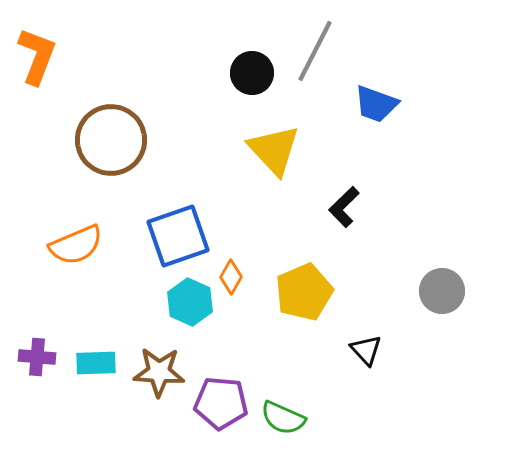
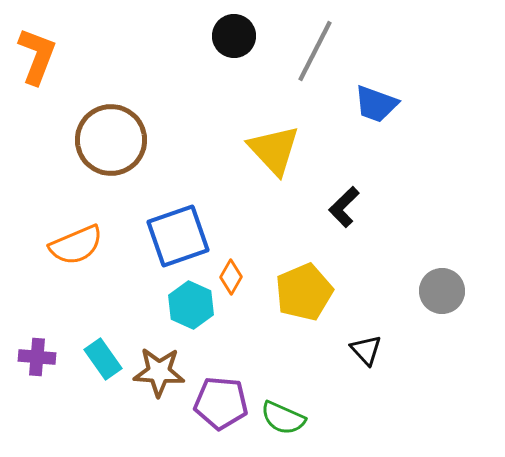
black circle: moved 18 px left, 37 px up
cyan hexagon: moved 1 px right, 3 px down
cyan rectangle: moved 7 px right, 4 px up; rotated 57 degrees clockwise
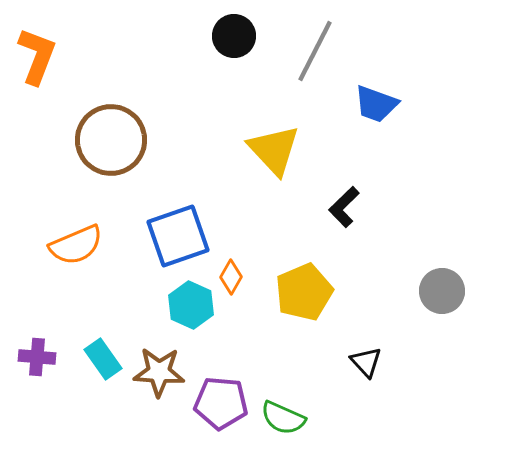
black triangle: moved 12 px down
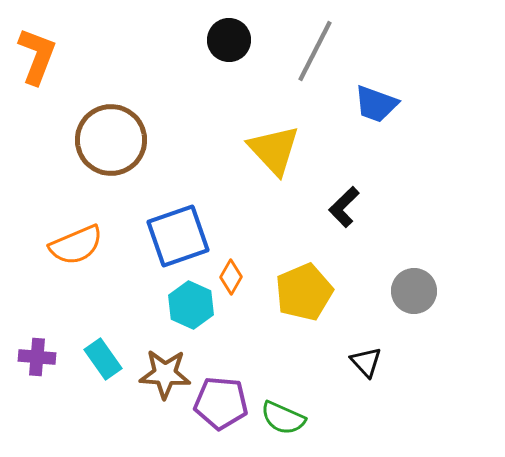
black circle: moved 5 px left, 4 px down
gray circle: moved 28 px left
brown star: moved 6 px right, 2 px down
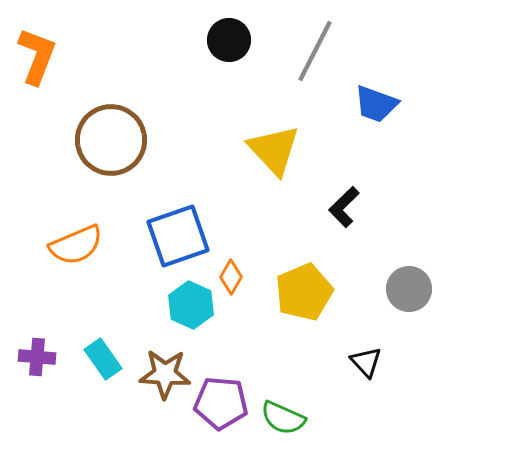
gray circle: moved 5 px left, 2 px up
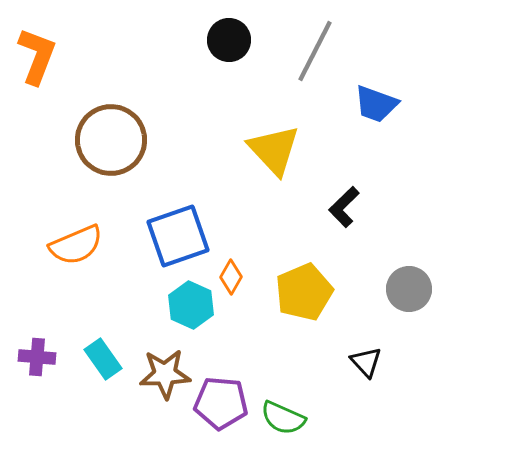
brown star: rotated 6 degrees counterclockwise
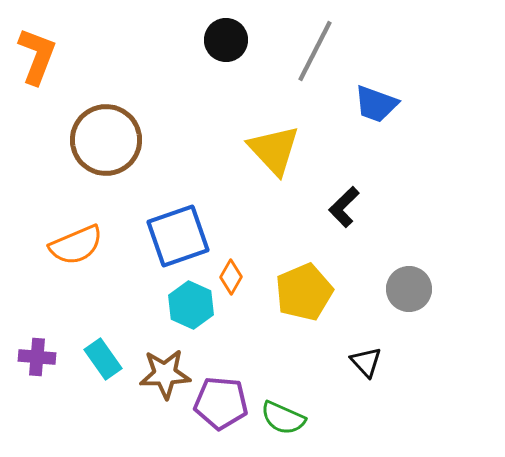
black circle: moved 3 px left
brown circle: moved 5 px left
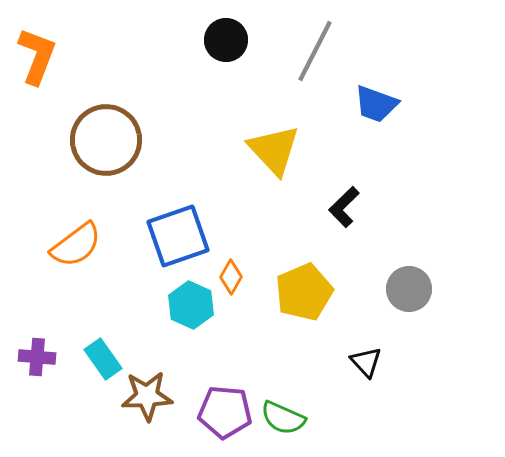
orange semicircle: rotated 14 degrees counterclockwise
brown star: moved 18 px left, 22 px down
purple pentagon: moved 4 px right, 9 px down
